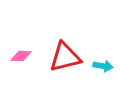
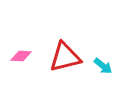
cyan arrow: rotated 30 degrees clockwise
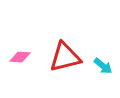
pink diamond: moved 1 px left, 1 px down
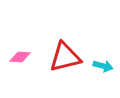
cyan arrow: rotated 24 degrees counterclockwise
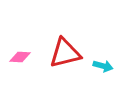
red triangle: moved 4 px up
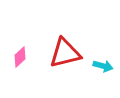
pink diamond: rotated 45 degrees counterclockwise
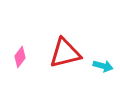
pink diamond: rotated 10 degrees counterclockwise
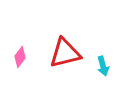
cyan arrow: rotated 60 degrees clockwise
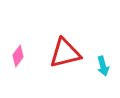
pink diamond: moved 2 px left, 1 px up
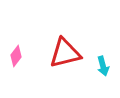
pink diamond: moved 2 px left
